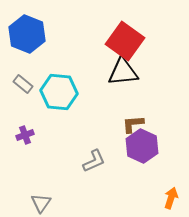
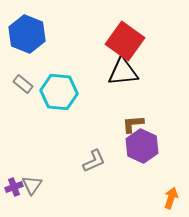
purple cross: moved 11 px left, 52 px down
gray triangle: moved 9 px left, 18 px up
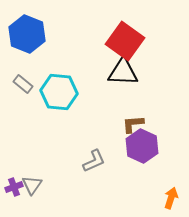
black triangle: rotated 8 degrees clockwise
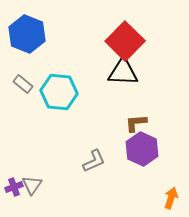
red square: rotated 9 degrees clockwise
brown L-shape: moved 3 px right, 1 px up
purple hexagon: moved 3 px down
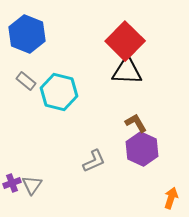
black triangle: moved 4 px right, 1 px up
gray rectangle: moved 3 px right, 3 px up
cyan hexagon: rotated 9 degrees clockwise
brown L-shape: rotated 65 degrees clockwise
purple cross: moved 2 px left, 4 px up
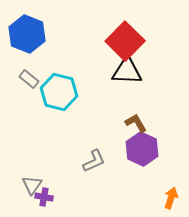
gray rectangle: moved 3 px right, 2 px up
purple cross: moved 32 px right, 14 px down; rotated 30 degrees clockwise
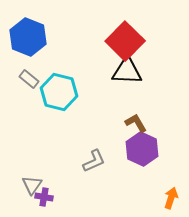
blue hexagon: moved 1 px right, 3 px down
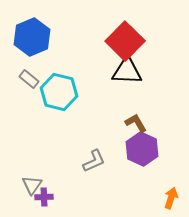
blue hexagon: moved 4 px right; rotated 15 degrees clockwise
purple cross: rotated 12 degrees counterclockwise
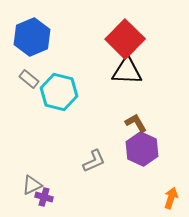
red square: moved 2 px up
gray triangle: rotated 30 degrees clockwise
purple cross: rotated 18 degrees clockwise
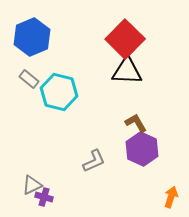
orange arrow: moved 1 px up
